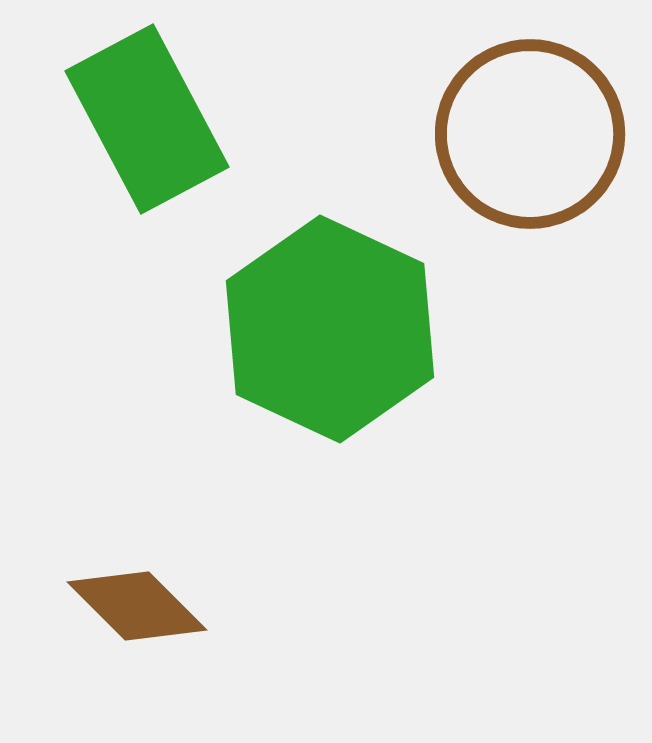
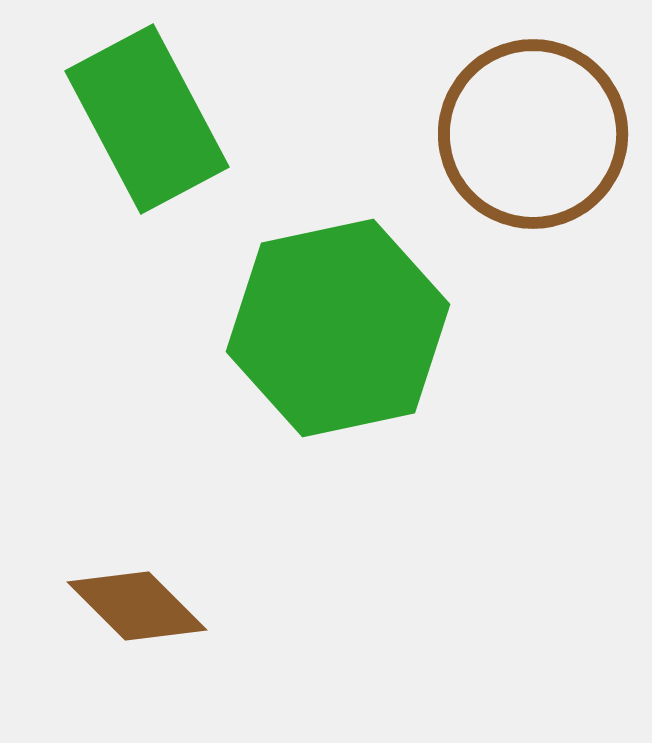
brown circle: moved 3 px right
green hexagon: moved 8 px right, 1 px up; rotated 23 degrees clockwise
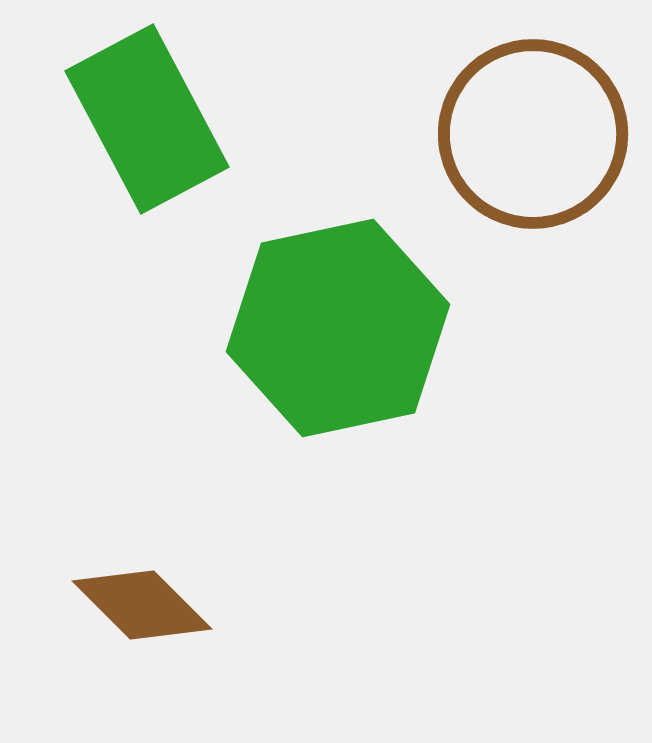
brown diamond: moved 5 px right, 1 px up
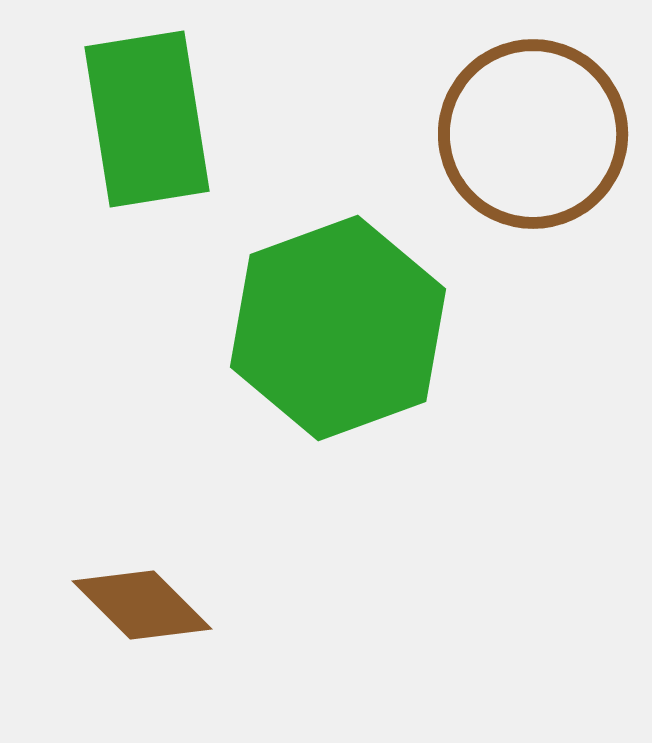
green rectangle: rotated 19 degrees clockwise
green hexagon: rotated 8 degrees counterclockwise
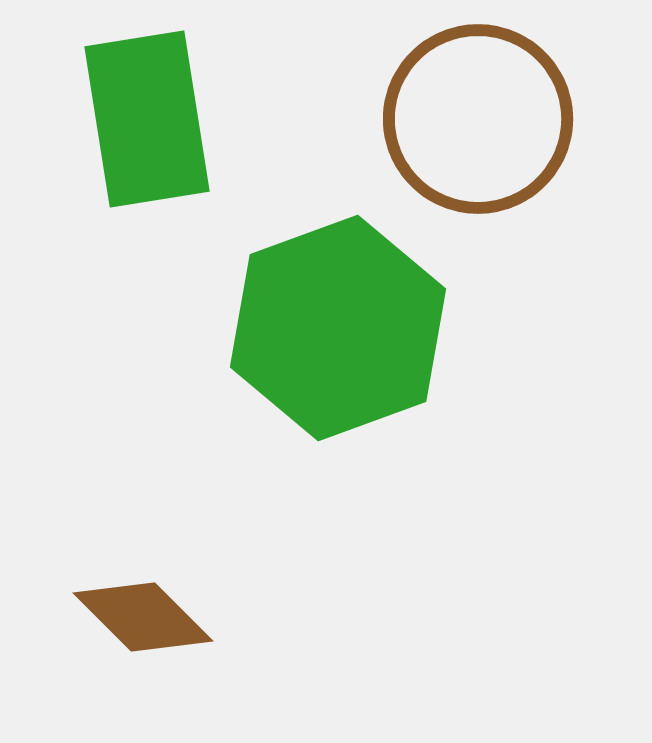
brown circle: moved 55 px left, 15 px up
brown diamond: moved 1 px right, 12 px down
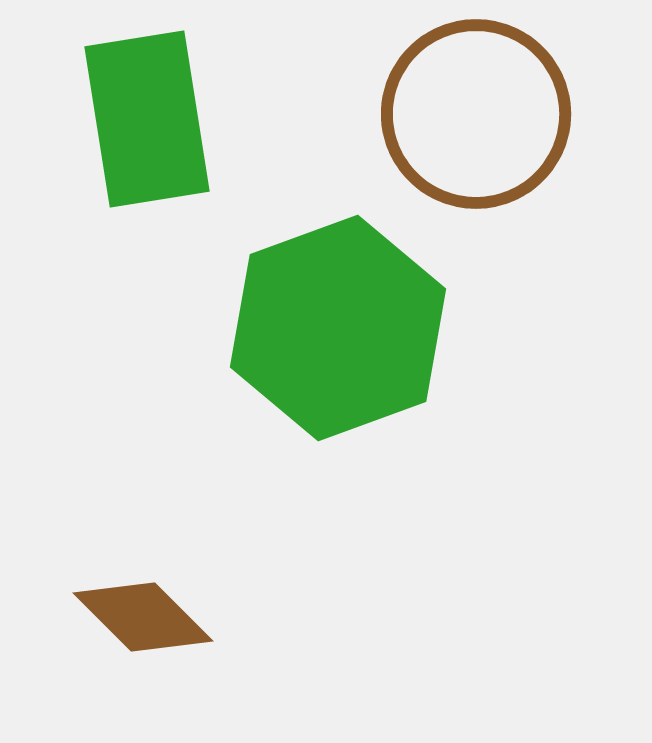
brown circle: moved 2 px left, 5 px up
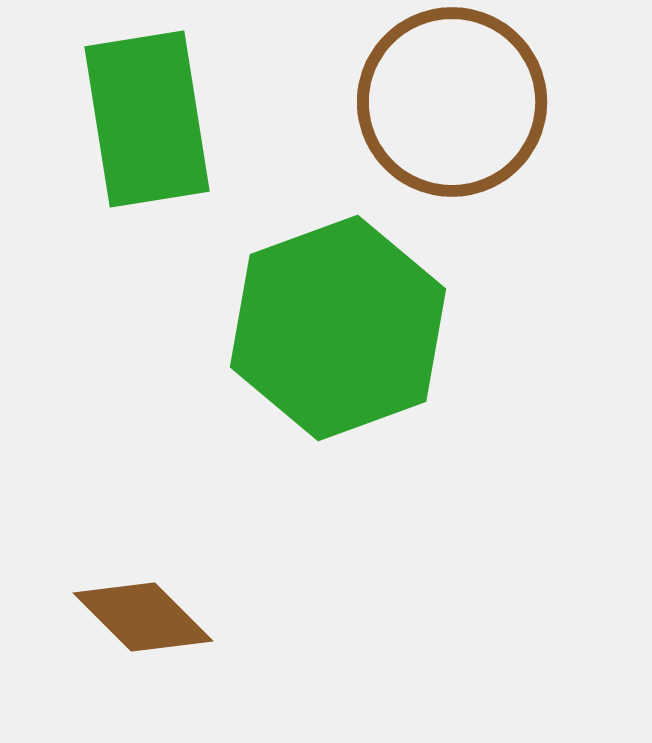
brown circle: moved 24 px left, 12 px up
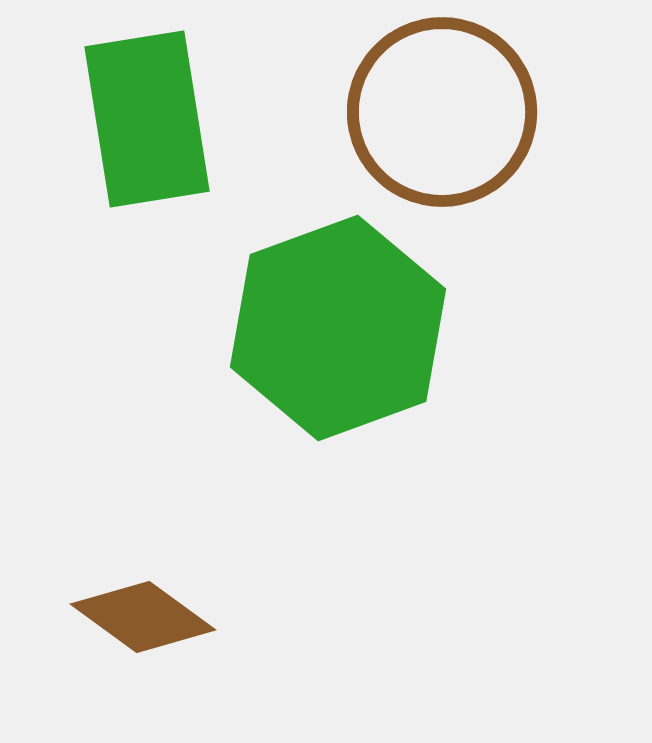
brown circle: moved 10 px left, 10 px down
brown diamond: rotated 9 degrees counterclockwise
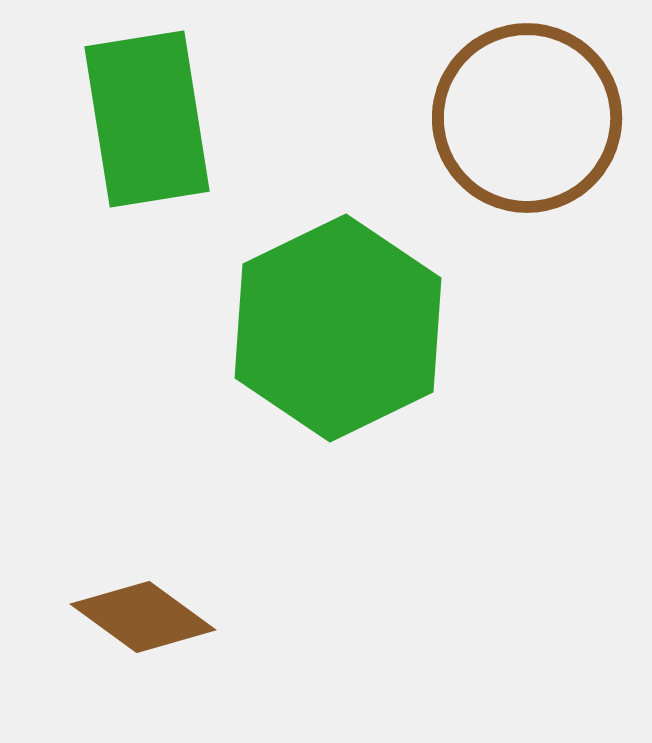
brown circle: moved 85 px right, 6 px down
green hexagon: rotated 6 degrees counterclockwise
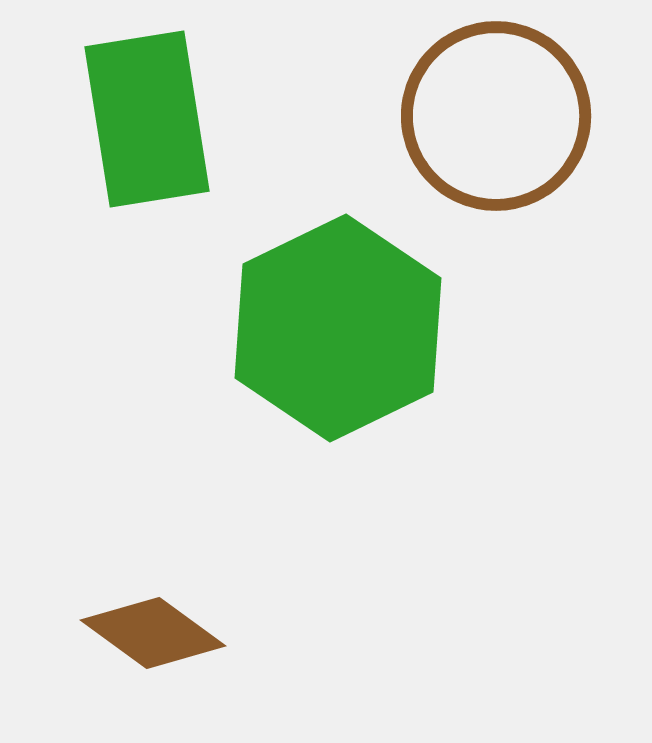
brown circle: moved 31 px left, 2 px up
brown diamond: moved 10 px right, 16 px down
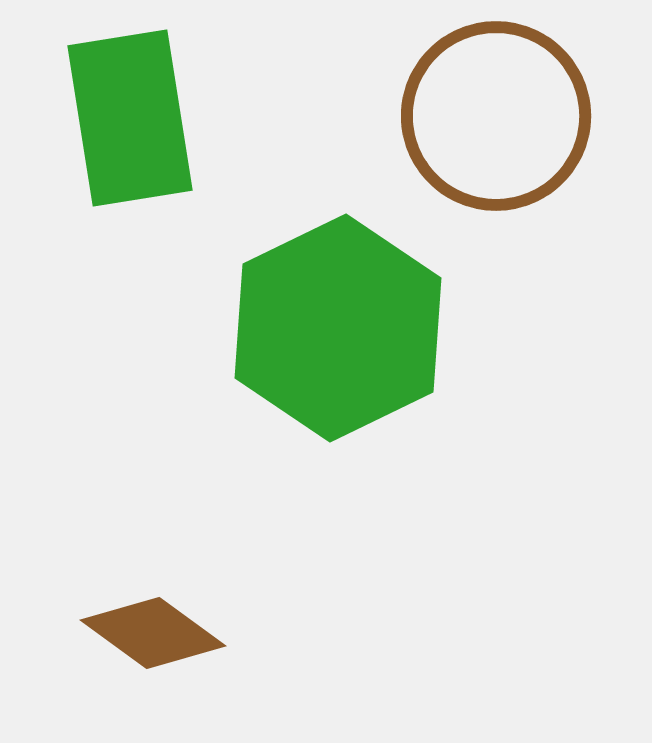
green rectangle: moved 17 px left, 1 px up
